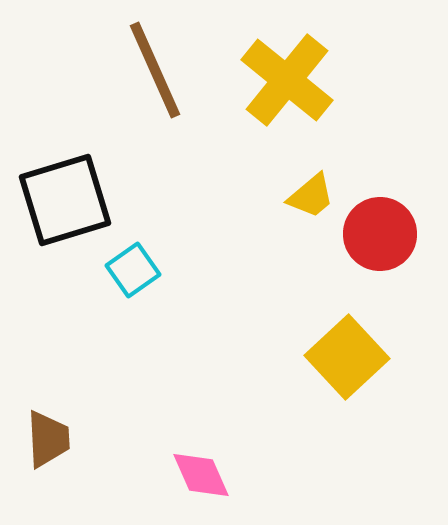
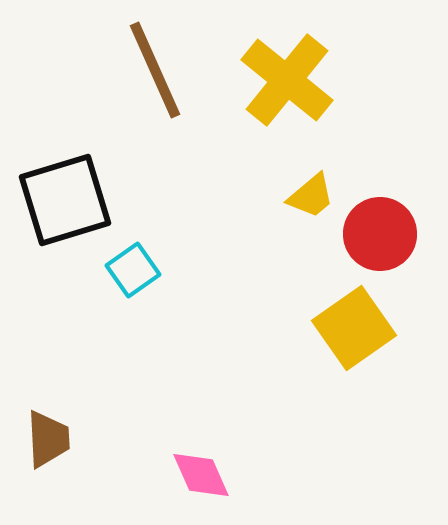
yellow square: moved 7 px right, 29 px up; rotated 8 degrees clockwise
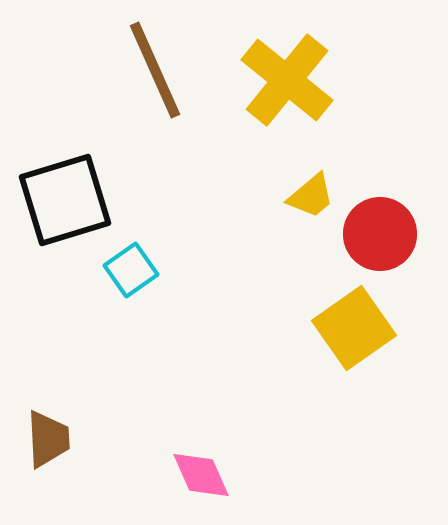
cyan square: moved 2 px left
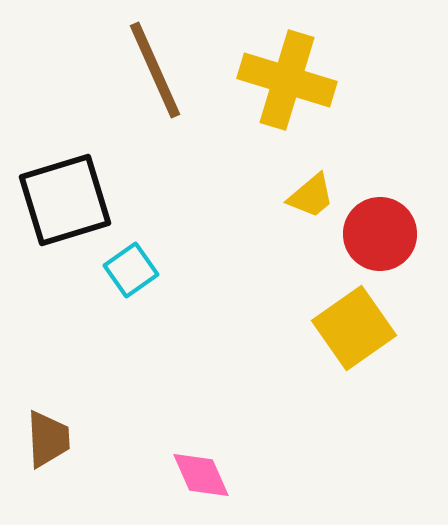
yellow cross: rotated 22 degrees counterclockwise
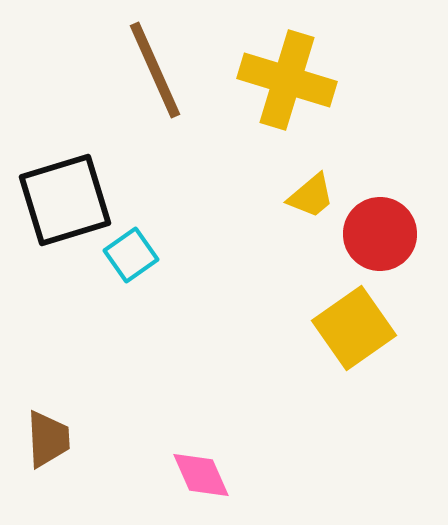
cyan square: moved 15 px up
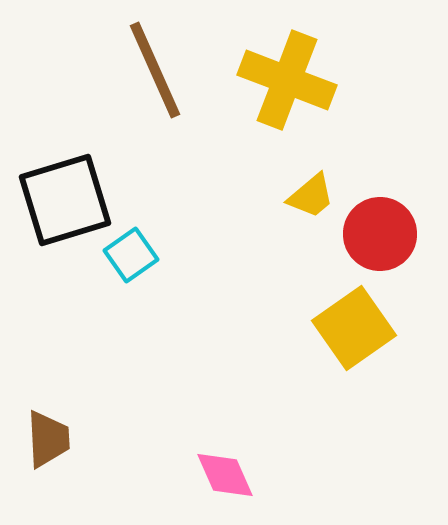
yellow cross: rotated 4 degrees clockwise
pink diamond: moved 24 px right
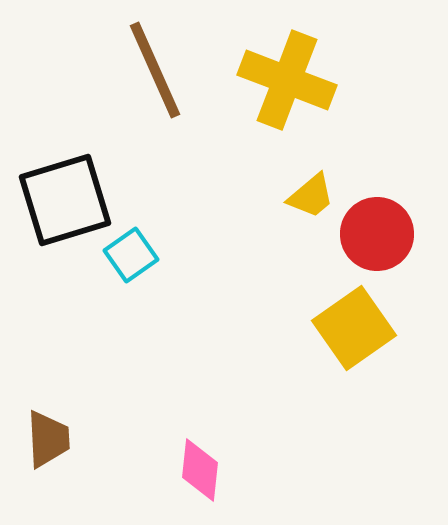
red circle: moved 3 px left
pink diamond: moved 25 px left, 5 px up; rotated 30 degrees clockwise
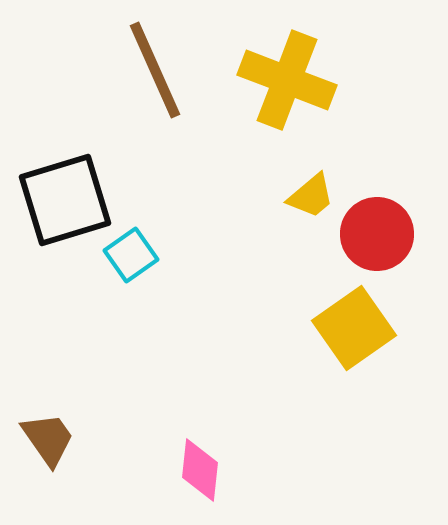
brown trapezoid: rotated 32 degrees counterclockwise
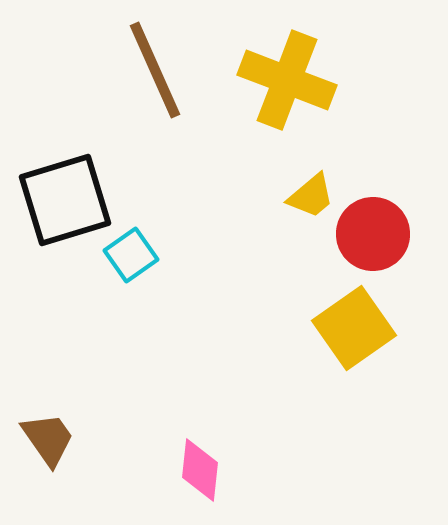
red circle: moved 4 px left
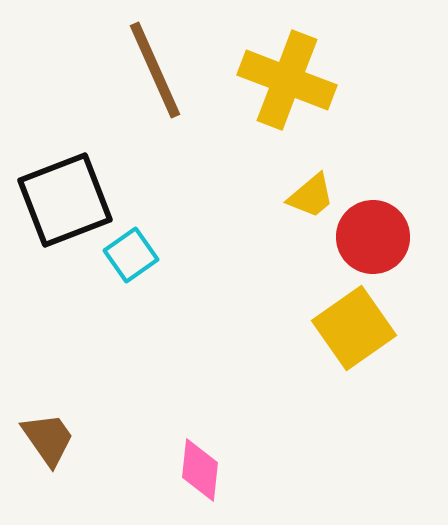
black square: rotated 4 degrees counterclockwise
red circle: moved 3 px down
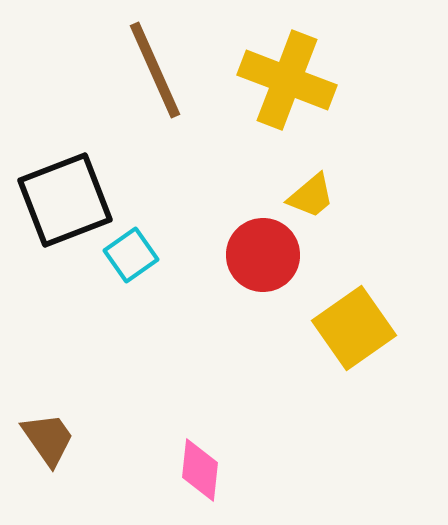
red circle: moved 110 px left, 18 px down
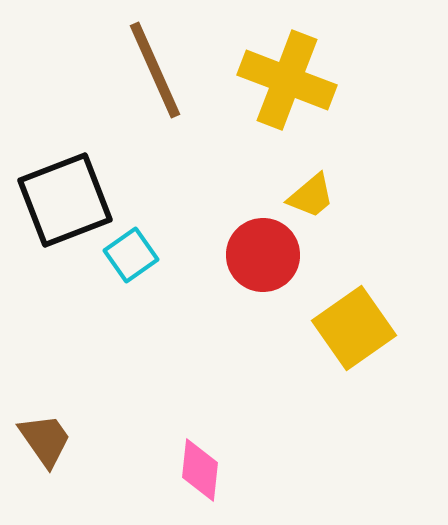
brown trapezoid: moved 3 px left, 1 px down
